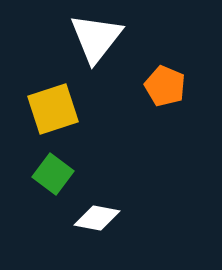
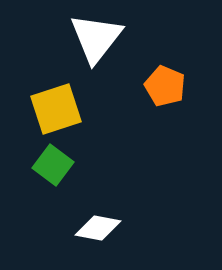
yellow square: moved 3 px right
green square: moved 9 px up
white diamond: moved 1 px right, 10 px down
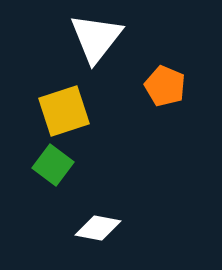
yellow square: moved 8 px right, 2 px down
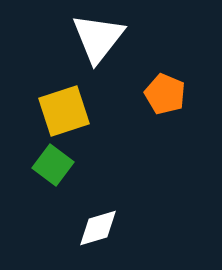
white triangle: moved 2 px right
orange pentagon: moved 8 px down
white diamond: rotated 27 degrees counterclockwise
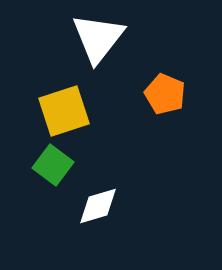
white diamond: moved 22 px up
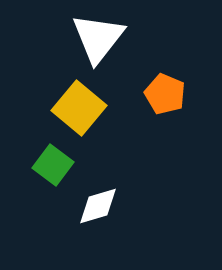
yellow square: moved 15 px right, 3 px up; rotated 32 degrees counterclockwise
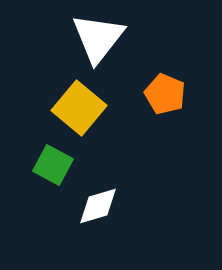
green square: rotated 9 degrees counterclockwise
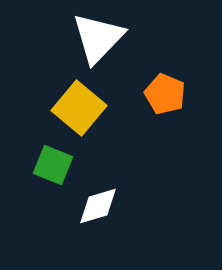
white triangle: rotated 6 degrees clockwise
green square: rotated 6 degrees counterclockwise
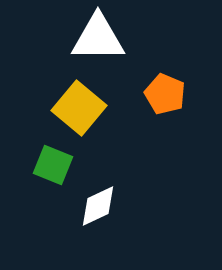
white triangle: rotated 46 degrees clockwise
white diamond: rotated 9 degrees counterclockwise
